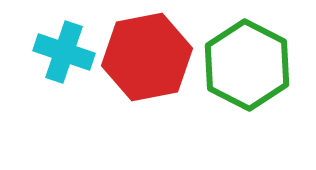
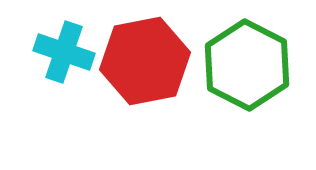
red hexagon: moved 2 px left, 4 px down
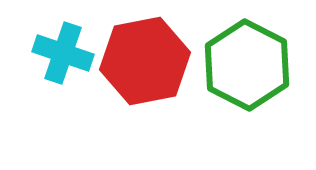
cyan cross: moved 1 px left, 1 px down
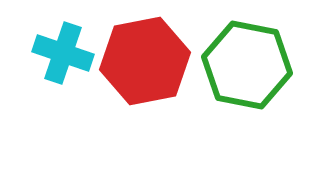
green hexagon: rotated 16 degrees counterclockwise
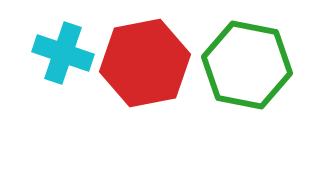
red hexagon: moved 2 px down
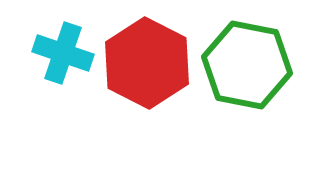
red hexagon: moved 2 px right; rotated 22 degrees counterclockwise
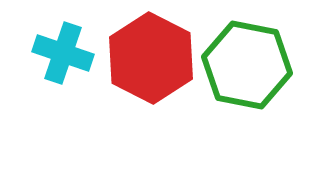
red hexagon: moved 4 px right, 5 px up
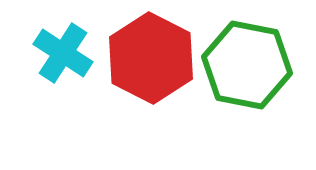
cyan cross: rotated 14 degrees clockwise
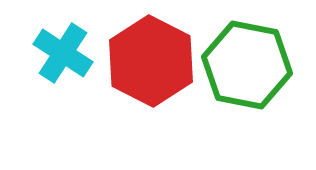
red hexagon: moved 3 px down
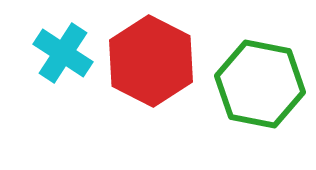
green hexagon: moved 13 px right, 19 px down
